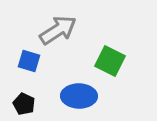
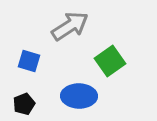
gray arrow: moved 12 px right, 4 px up
green square: rotated 28 degrees clockwise
black pentagon: rotated 25 degrees clockwise
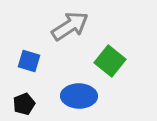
green square: rotated 16 degrees counterclockwise
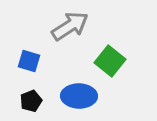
black pentagon: moved 7 px right, 3 px up
